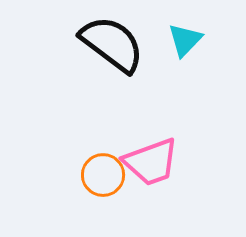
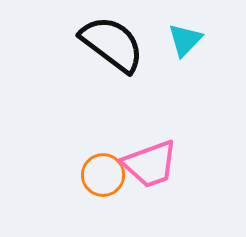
pink trapezoid: moved 1 px left, 2 px down
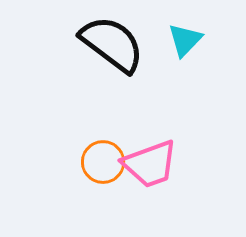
orange circle: moved 13 px up
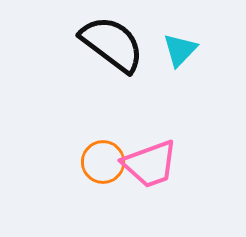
cyan triangle: moved 5 px left, 10 px down
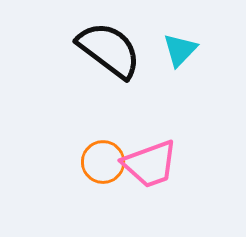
black semicircle: moved 3 px left, 6 px down
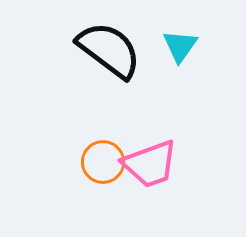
cyan triangle: moved 4 px up; rotated 9 degrees counterclockwise
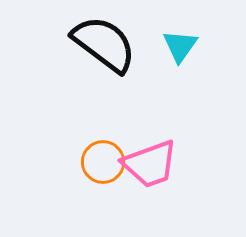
black semicircle: moved 5 px left, 6 px up
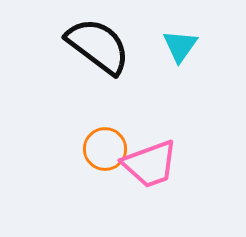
black semicircle: moved 6 px left, 2 px down
orange circle: moved 2 px right, 13 px up
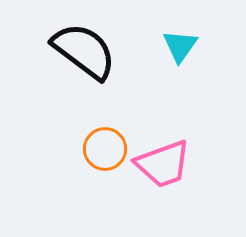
black semicircle: moved 14 px left, 5 px down
pink trapezoid: moved 13 px right
